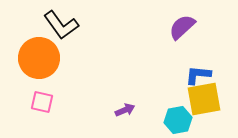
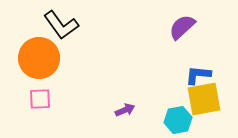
pink square: moved 2 px left, 3 px up; rotated 15 degrees counterclockwise
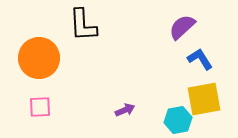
black L-shape: moved 22 px right; rotated 33 degrees clockwise
blue L-shape: moved 2 px right, 16 px up; rotated 52 degrees clockwise
pink square: moved 8 px down
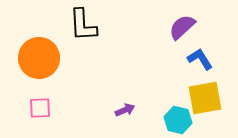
yellow square: moved 1 px right, 1 px up
pink square: moved 1 px down
cyan hexagon: rotated 24 degrees clockwise
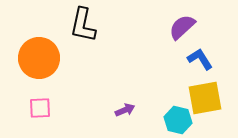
black L-shape: rotated 15 degrees clockwise
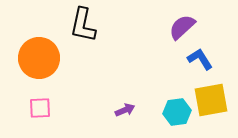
yellow square: moved 6 px right, 2 px down
cyan hexagon: moved 1 px left, 8 px up; rotated 20 degrees counterclockwise
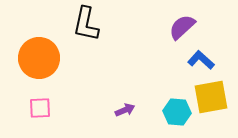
black L-shape: moved 3 px right, 1 px up
blue L-shape: moved 1 px right, 1 px down; rotated 16 degrees counterclockwise
yellow square: moved 3 px up
cyan hexagon: rotated 12 degrees clockwise
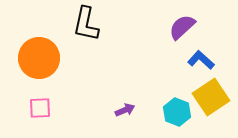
yellow square: rotated 24 degrees counterclockwise
cyan hexagon: rotated 16 degrees clockwise
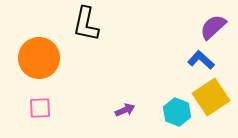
purple semicircle: moved 31 px right
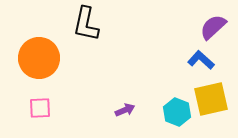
yellow square: moved 2 px down; rotated 21 degrees clockwise
